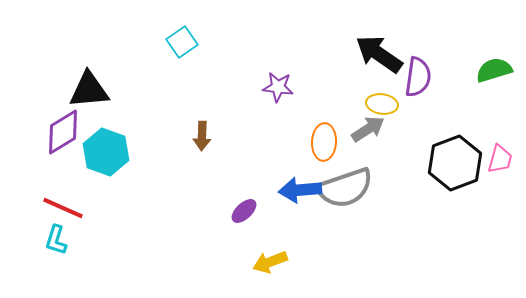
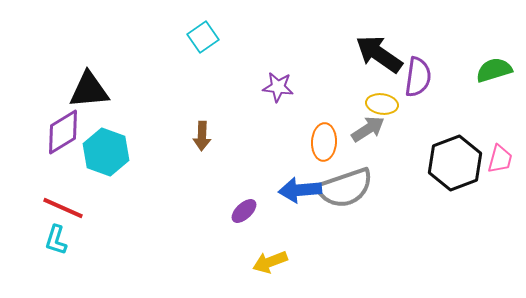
cyan square: moved 21 px right, 5 px up
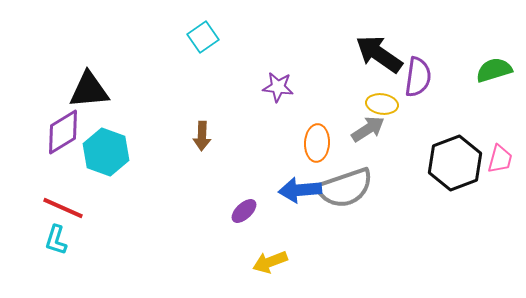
orange ellipse: moved 7 px left, 1 px down
